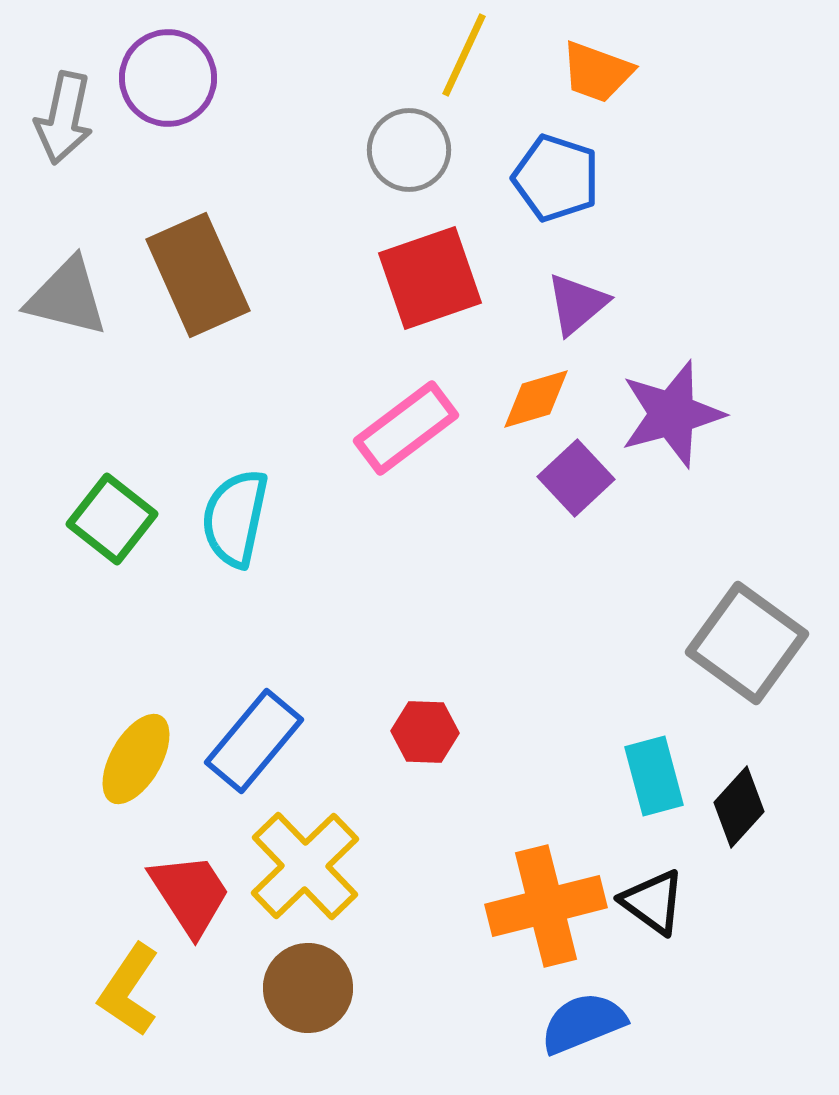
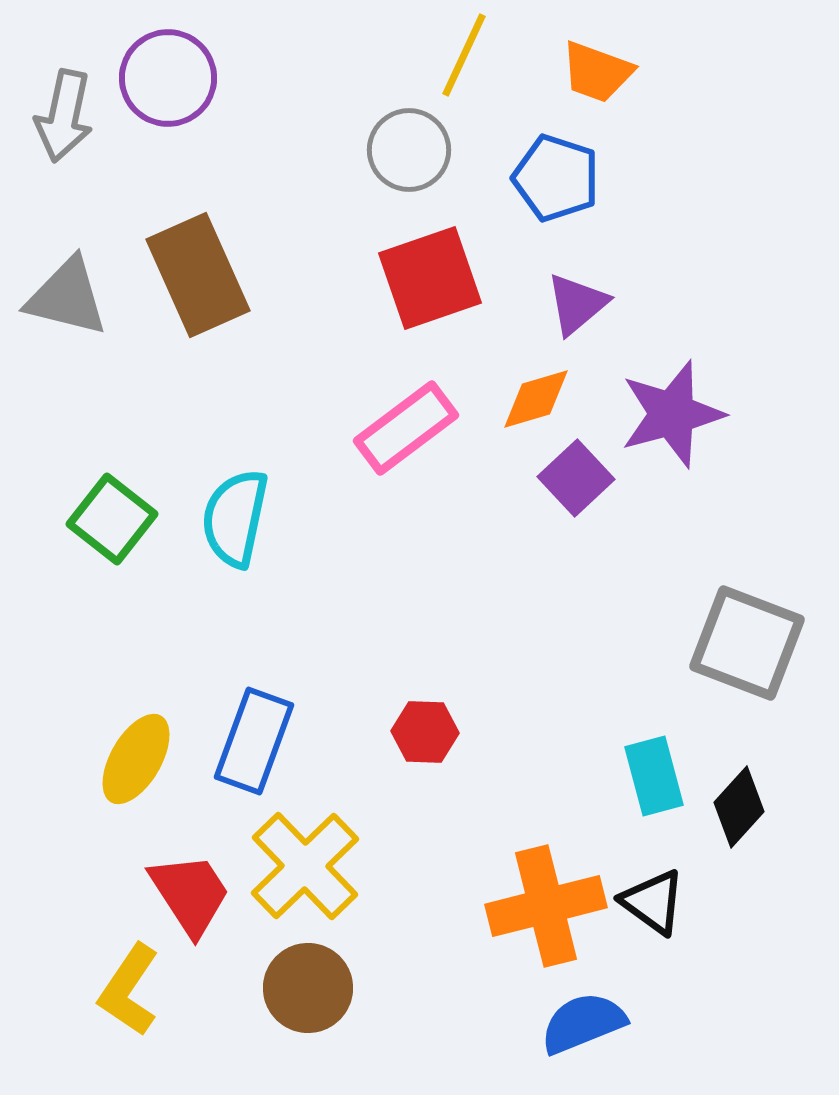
gray arrow: moved 2 px up
gray square: rotated 15 degrees counterclockwise
blue rectangle: rotated 20 degrees counterclockwise
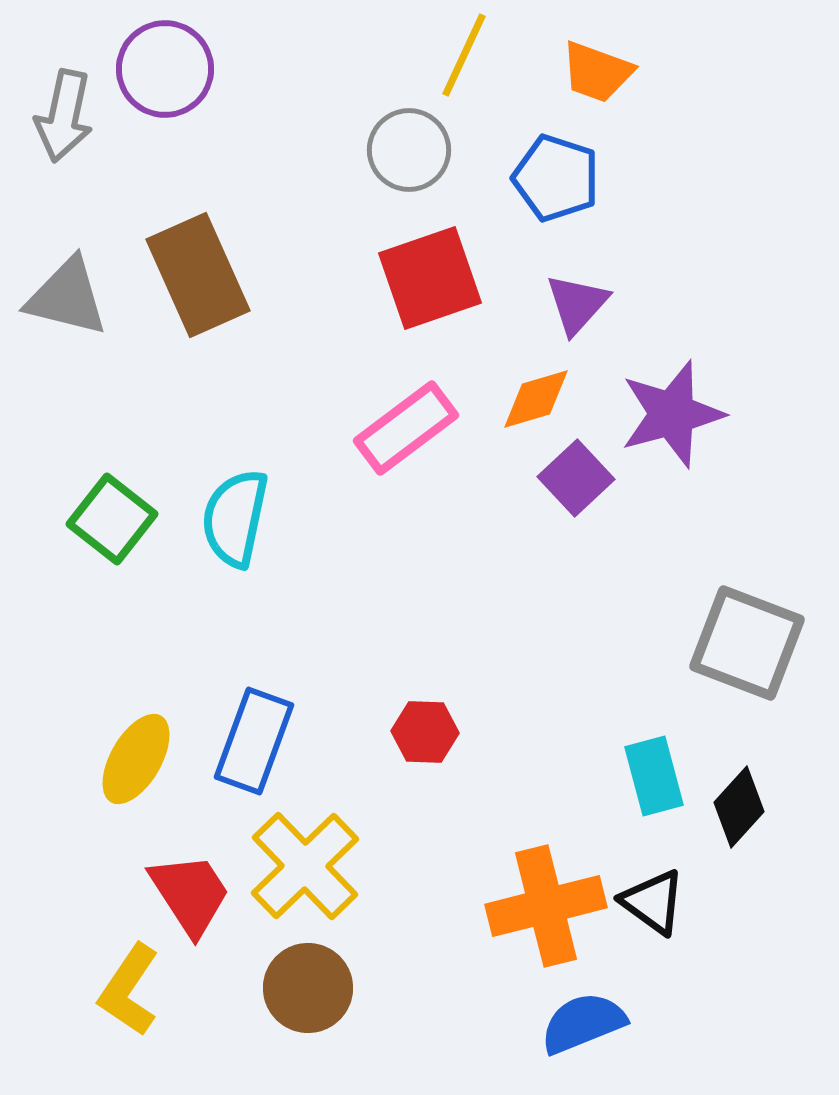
purple circle: moved 3 px left, 9 px up
purple triangle: rotated 8 degrees counterclockwise
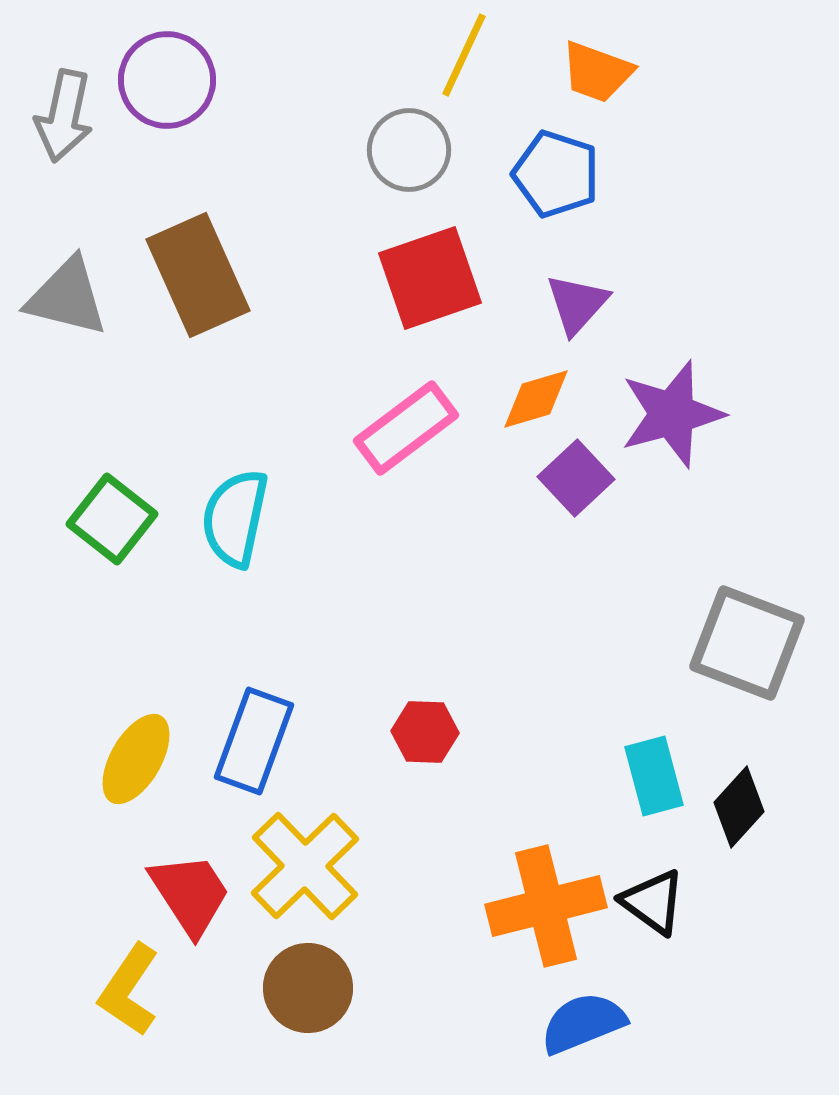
purple circle: moved 2 px right, 11 px down
blue pentagon: moved 4 px up
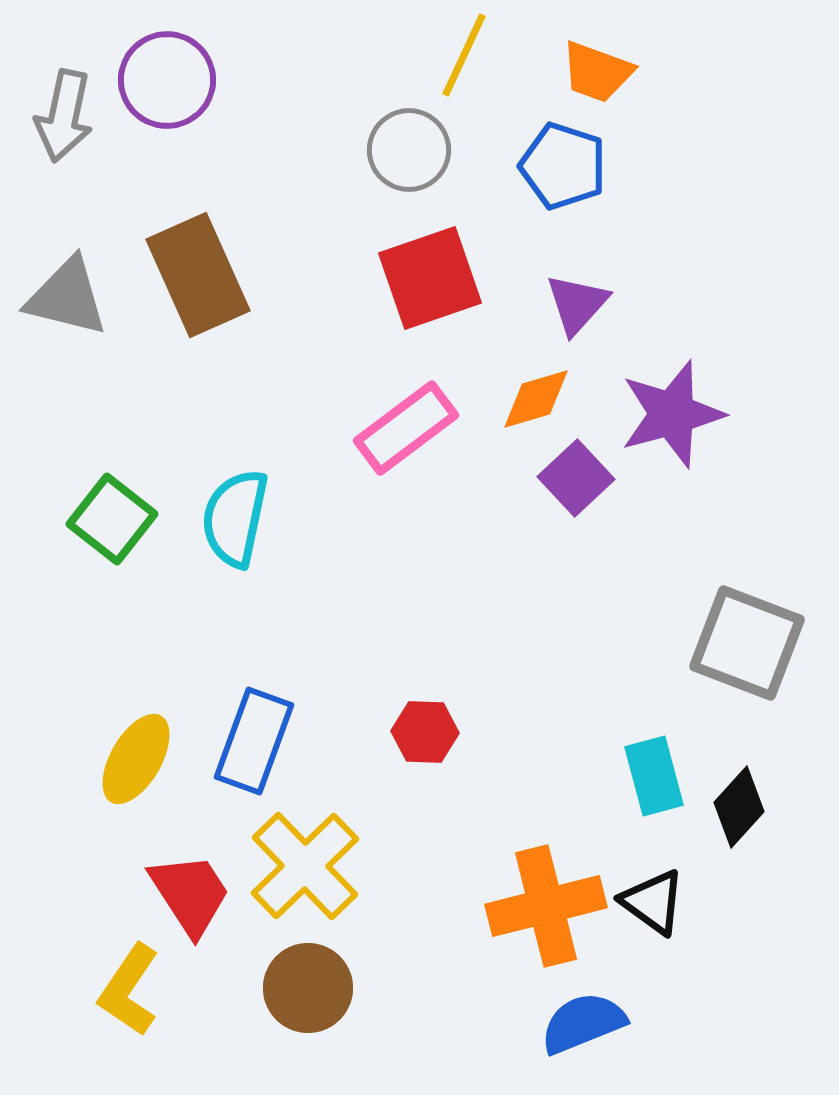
blue pentagon: moved 7 px right, 8 px up
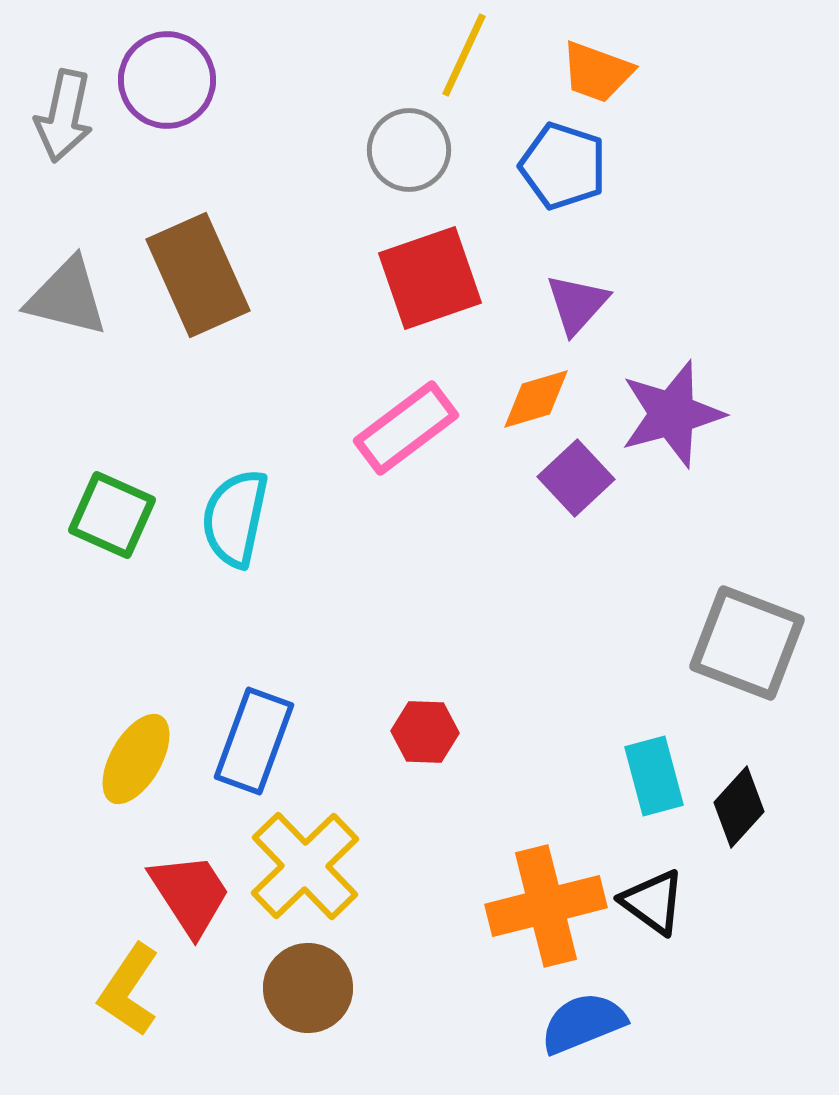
green square: moved 4 px up; rotated 14 degrees counterclockwise
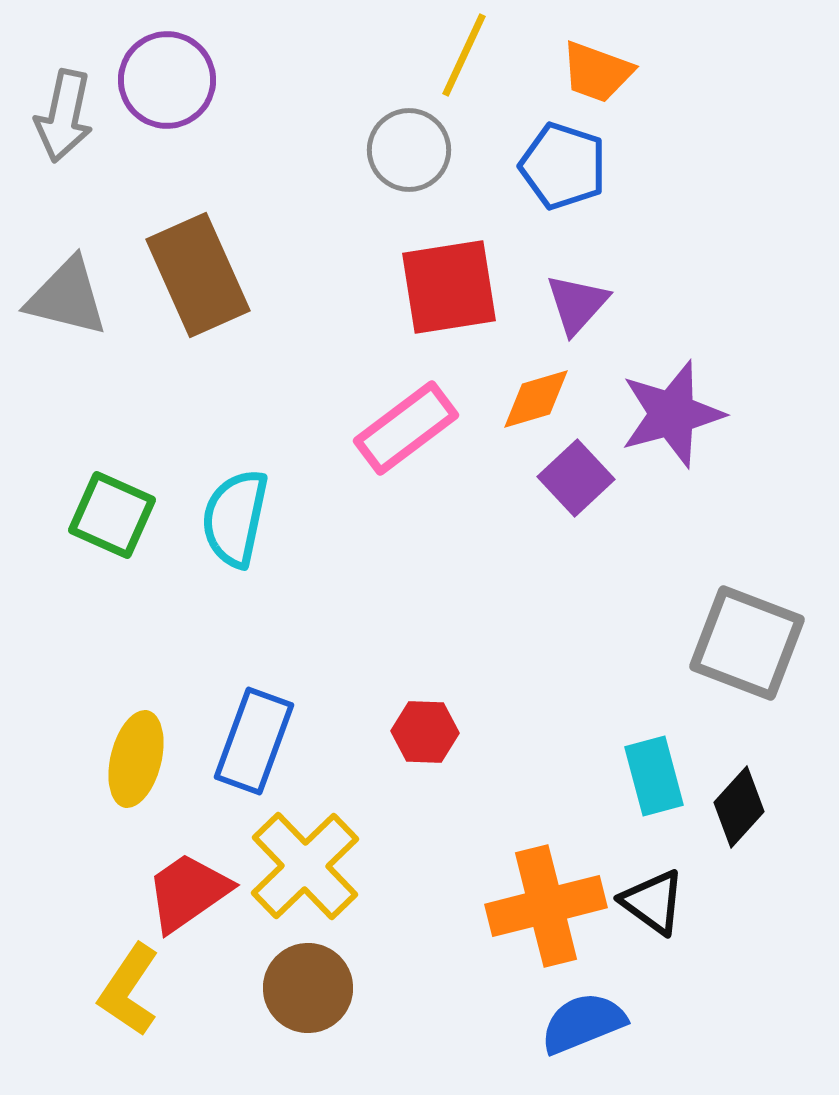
red square: moved 19 px right, 9 px down; rotated 10 degrees clockwise
yellow ellipse: rotated 16 degrees counterclockwise
red trapezoid: moved 2 px left, 2 px up; rotated 92 degrees counterclockwise
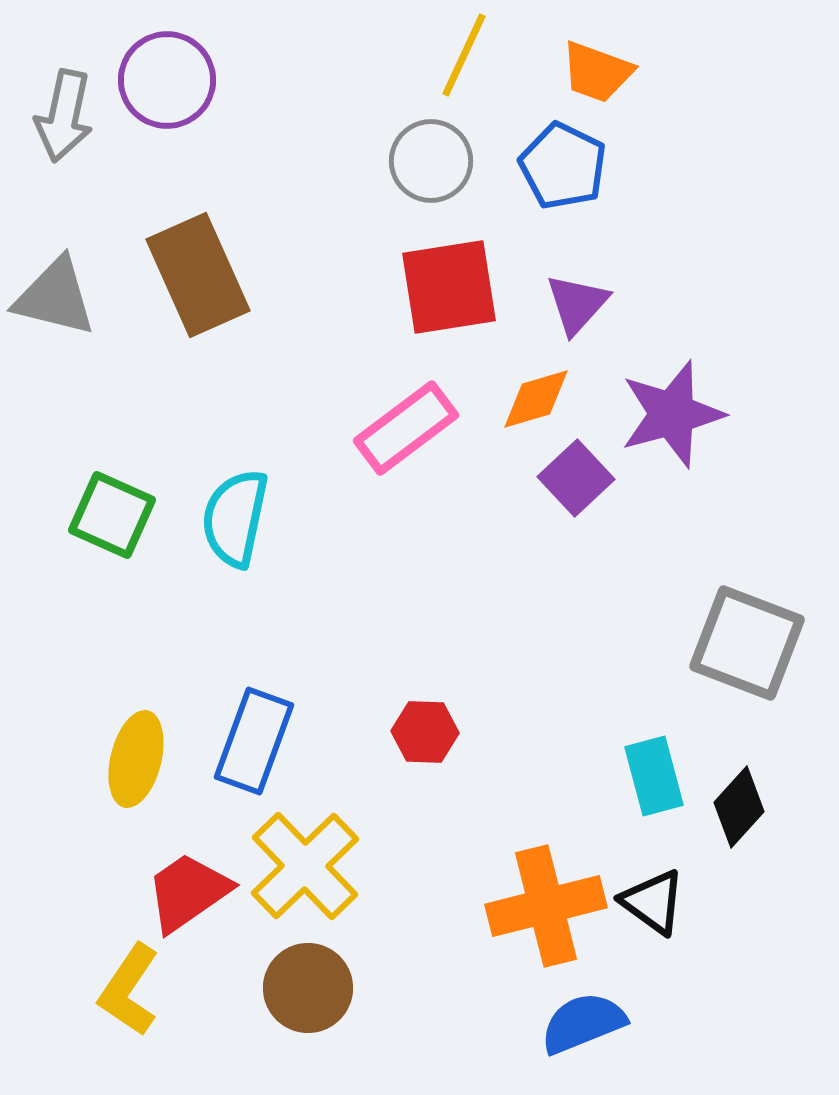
gray circle: moved 22 px right, 11 px down
blue pentagon: rotated 8 degrees clockwise
gray triangle: moved 12 px left
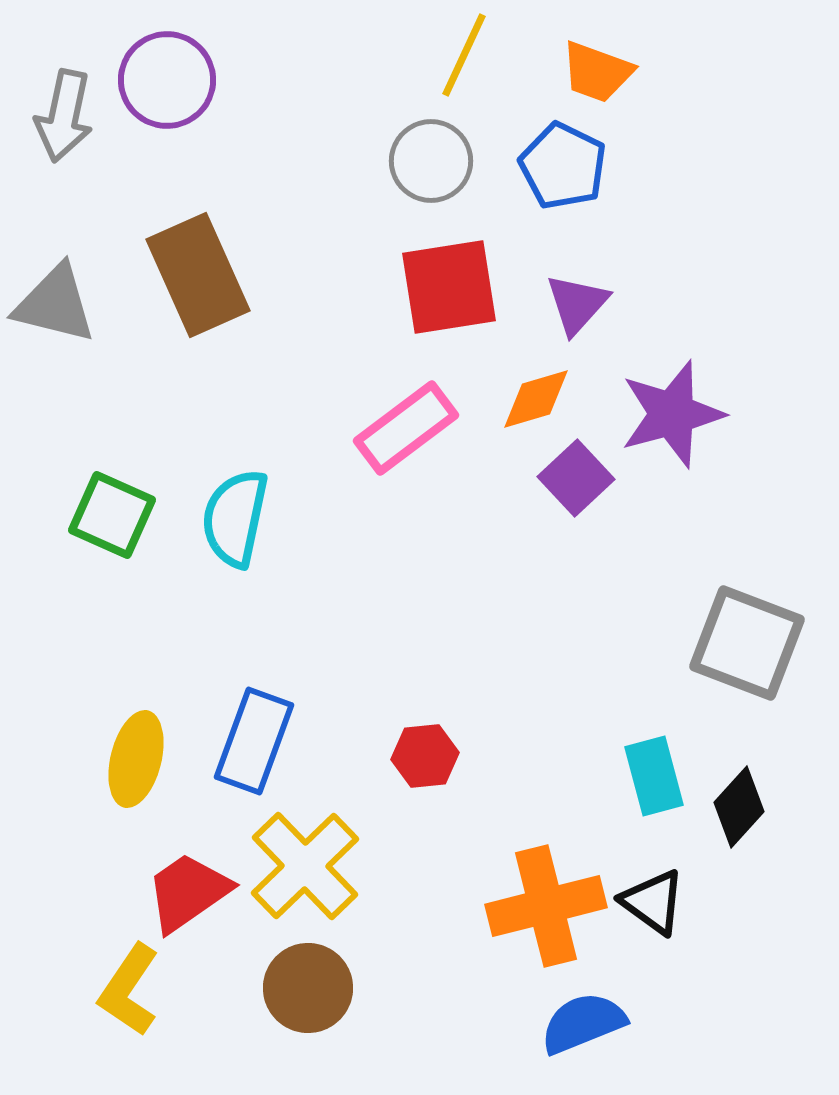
gray triangle: moved 7 px down
red hexagon: moved 24 px down; rotated 8 degrees counterclockwise
